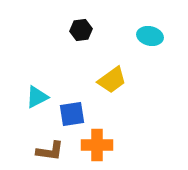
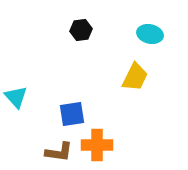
cyan ellipse: moved 2 px up
yellow trapezoid: moved 23 px right, 3 px up; rotated 28 degrees counterclockwise
cyan triangle: moved 21 px left; rotated 45 degrees counterclockwise
brown L-shape: moved 9 px right, 1 px down
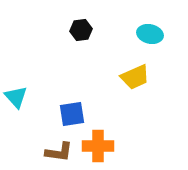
yellow trapezoid: rotated 40 degrees clockwise
orange cross: moved 1 px right, 1 px down
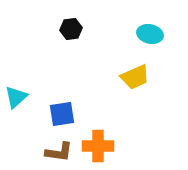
black hexagon: moved 10 px left, 1 px up
cyan triangle: rotated 30 degrees clockwise
blue square: moved 10 px left
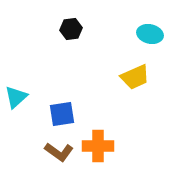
brown L-shape: rotated 28 degrees clockwise
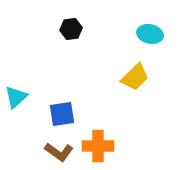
yellow trapezoid: rotated 20 degrees counterclockwise
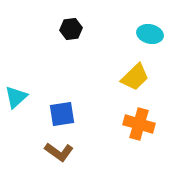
orange cross: moved 41 px right, 22 px up; rotated 16 degrees clockwise
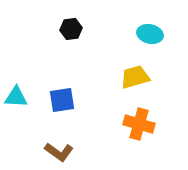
yellow trapezoid: rotated 152 degrees counterclockwise
cyan triangle: rotated 45 degrees clockwise
blue square: moved 14 px up
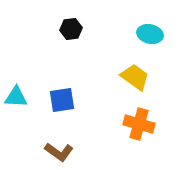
yellow trapezoid: rotated 52 degrees clockwise
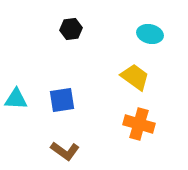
cyan triangle: moved 2 px down
brown L-shape: moved 6 px right, 1 px up
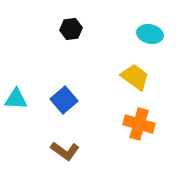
blue square: moved 2 px right; rotated 32 degrees counterclockwise
